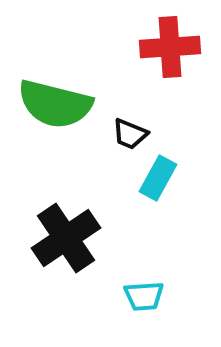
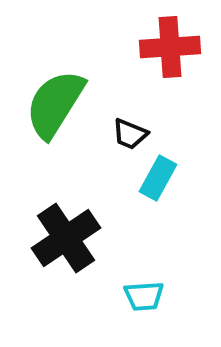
green semicircle: rotated 108 degrees clockwise
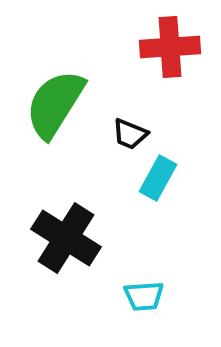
black cross: rotated 24 degrees counterclockwise
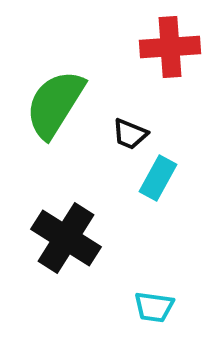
cyan trapezoid: moved 10 px right, 11 px down; rotated 12 degrees clockwise
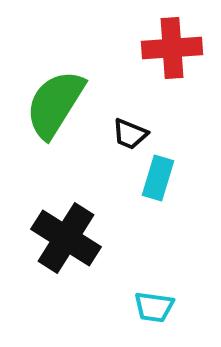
red cross: moved 2 px right, 1 px down
cyan rectangle: rotated 12 degrees counterclockwise
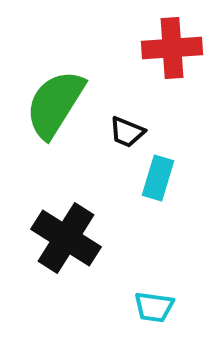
black trapezoid: moved 3 px left, 2 px up
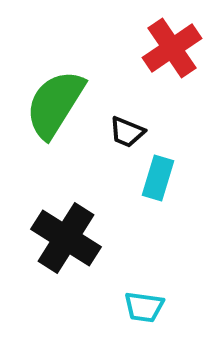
red cross: rotated 30 degrees counterclockwise
cyan trapezoid: moved 10 px left
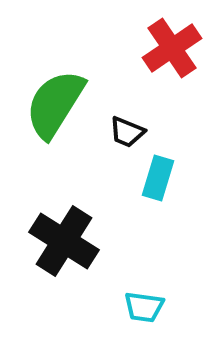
black cross: moved 2 px left, 3 px down
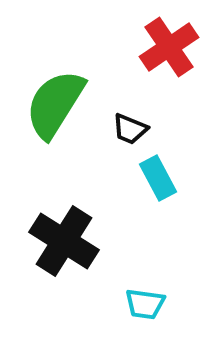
red cross: moved 3 px left, 1 px up
black trapezoid: moved 3 px right, 3 px up
cyan rectangle: rotated 45 degrees counterclockwise
cyan trapezoid: moved 1 px right, 3 px up
